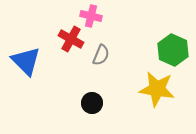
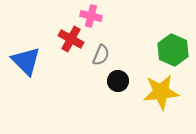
yellow star: moved 4 px right, 3 px down; rotated 15 degrees counterclockwise
black circle: moved 26 px right, 22 px up
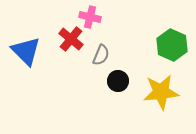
pink cross: moved 1 px left, 1 px down
red cross: rotated 10 degrees clockwise
green hexagon: moved 1 px left, 5 px up
blue triangle: moved 10 px up
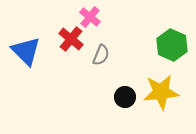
pink cross: rotated 25 degrees clockwise
black circle: moved 7 px right, 16 px down
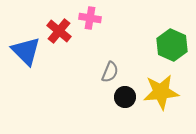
pink cross: moved 1 px down; rotated 30 degrees counterclockwise
red cross: moved 12 px left, 8 px up
gray semicircle: moved 9 px right, 17 px down
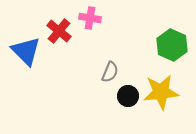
black circle: moved 3 px right, 1 px up
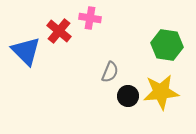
green hexagon: moved 5 px left; rotated 16 degrees counterclockwise
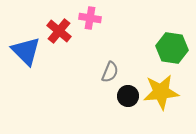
green hexagon: moved 5 px right, 3 px down
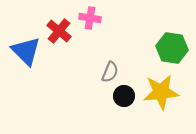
black circle: moved 4 px left
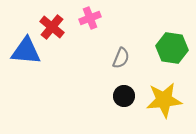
pink cross: rotated 30 degrees counterclockwise
red cross: moved 7 px left, 4 px up
blue triangle: rotated 40 degrees counterclockwise
gray semicircle: moved 11 px right, 14 px up
yellow star: moved 3 px right, 8 px down
